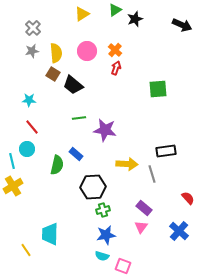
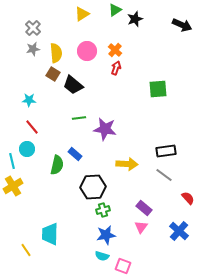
gray star: moved 1 px right, 2 px up
purple star: moved 1 px up
blue rectangle: moved 1 px left
gray line: moved 12 px right, 1 px down; rotated 36 degrees counterclockwise
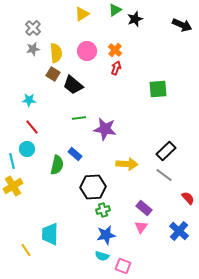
black rectangle: rotated 36 degrees counterclockwise
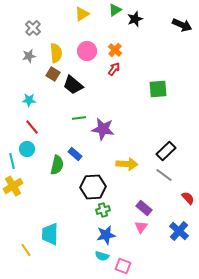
gray star: moved 4 px left, 7 px down
red arrow: moved 2 px left, 1 px down; rotated 16 degrees clockwise
purple star: moved 2 px left
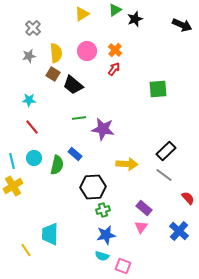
cyan circle: moved 7 px right, 9 px down
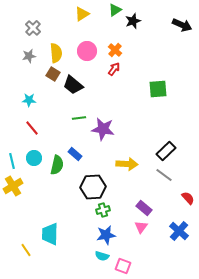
black star: moved 2 px left, 2 px down
red line: moved 1 px down
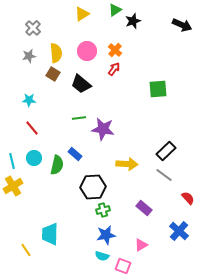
black trapezoid: moved 8 px right, 1 px up
pink triangle: moved 18 px down; rotated 24 degrees clockwise
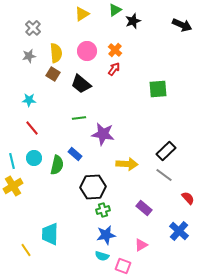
purple star: moved 5 px down
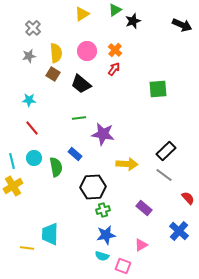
green semicircle: moved 1 px left, 2 px down; rotated 24 degrees counterclockwise
yellow line: moved 1 px right, 2 px up; rotated 48 degrees counterclockwise
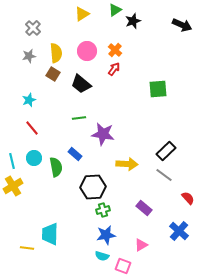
cyan star: rotated 24 degrees counterclockwise
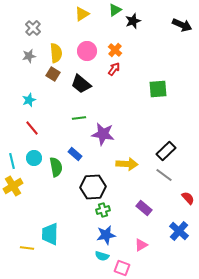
pink square: moved 1 px left, 2 px down
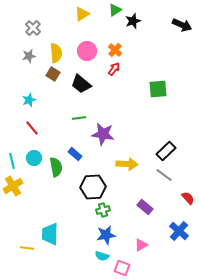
purple rectangle: moved 1 px right, 1 px up
